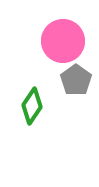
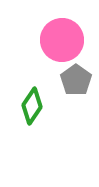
pink circle: moved 1 px left, 1 px up
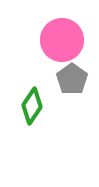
gray pentagon: moved 4 px left, 1 px up
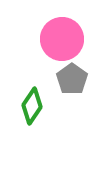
pink circle: moved 1 px up
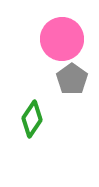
green diamond: moved 13 px down
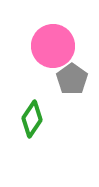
pink circle: moved 9 px left, 7 px down
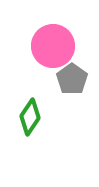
green diamond: moved 2 px left, 2 px up
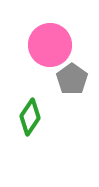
pink circle: moved 3 px left, 1 px up
